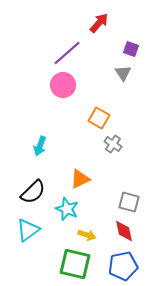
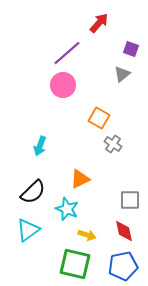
gray triangle: moved 1 px left, 1 px down; rotated 24 degrees clockwise
gray square: moved 1 px right, 2 px up; rotated 15 degrees counterclockwise
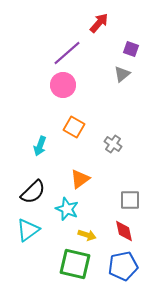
orange square: moved 25 px left, 9 px down
orange triangle: rotated 10 degrees counterclockwise
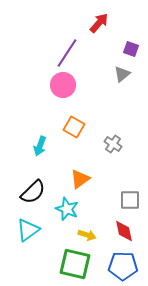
purple line: rotated 16 degrees counterclockwise
blue pentagon: rotated 12 degrees clockwise
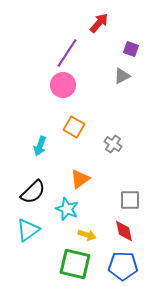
gray triangle: moved 2 px down; rotated 12 degrees clockwise
